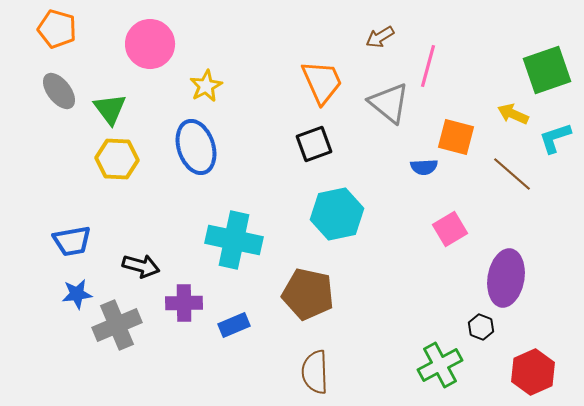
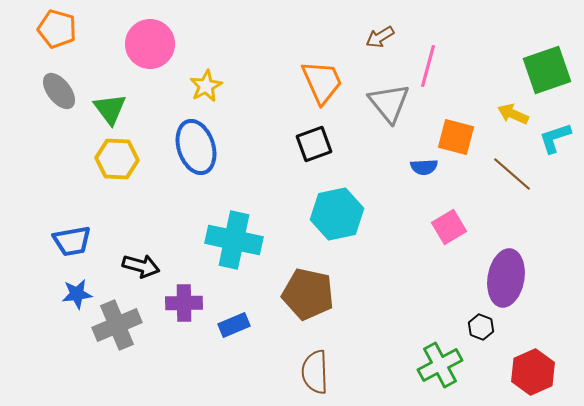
gray triangle: rotated 12 degrees clockwise
pink square: moved 1 px left, 2 px up
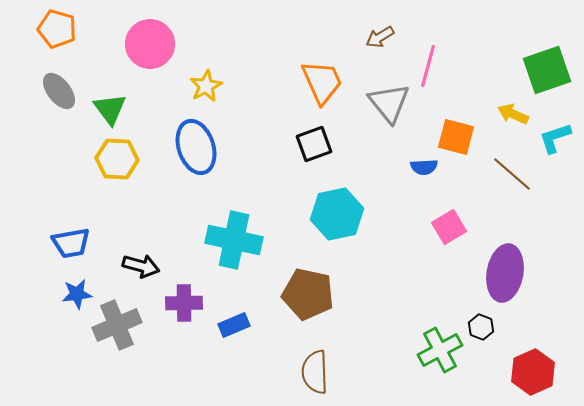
blue trapezoid: moved 1 px left, 2 px down
purple ellipse: moved 1 px left, 5 px up
green cross: moved 15 px up
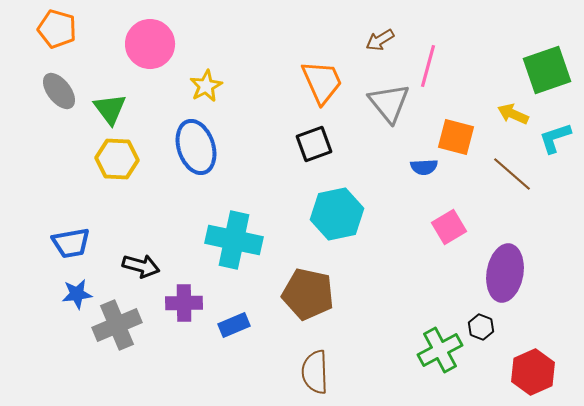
brown arrow: moved 3 px down
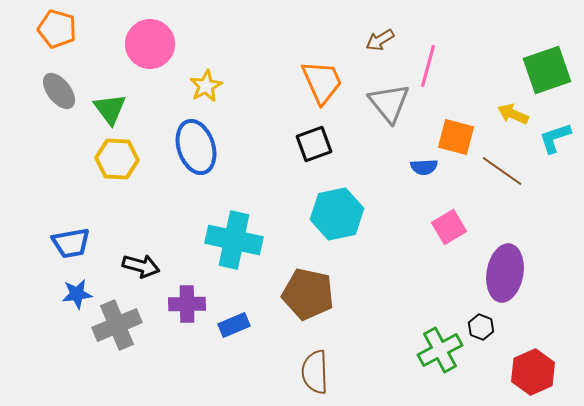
brown line: moved 10 px left, 3 px up; rotated 6 degrees counterclockwise
purple cross: moved 3 px right, 1 px down
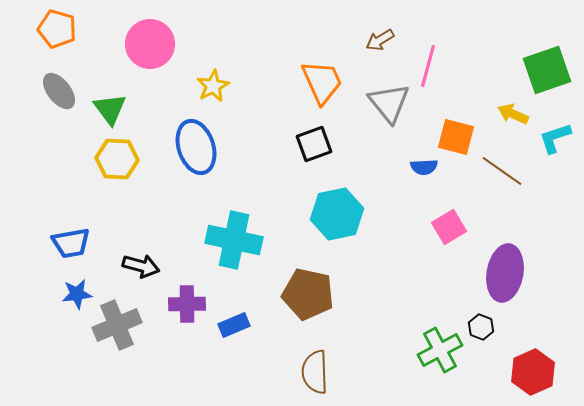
yellow star: moved 7 px right
